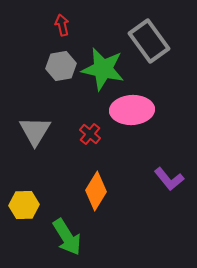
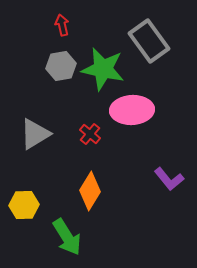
gray triangle: moved 3 px down; rotated 28 degrees clockwise
orange diamond: moved 6 px left
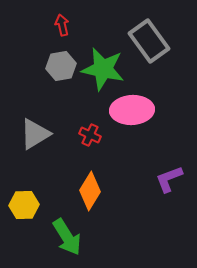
red cross: moved 1 px down; rotated 15 degrees counterclockwise
purple L-shape: rotated 108 degrees clockwise
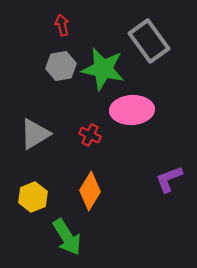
yellow hexagon: moved 9 px right, 8 px up; rotated 20 degrees counterclockwise
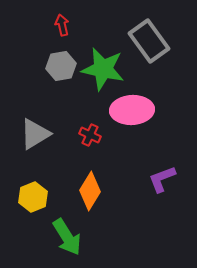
purple L-shape: moved 7 px left
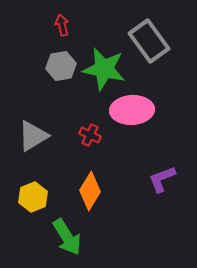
green star: moved 1 px right
gray triangle: moved 2 px left, 2 px down
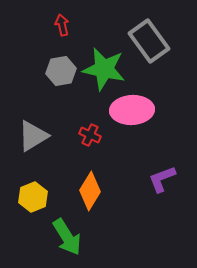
gray hexagon: moved 5 px down
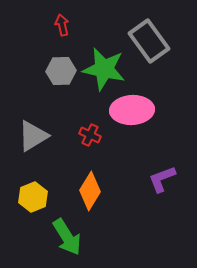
gray hexagon: rotated 8 degrees clockwise
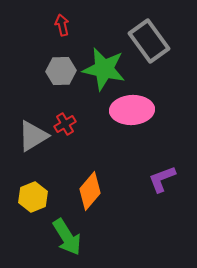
red cross: moved 25 px left, 11 px up; rotated 35 degrees clockwise
orange diamond: rotated 9 degrees clockwise
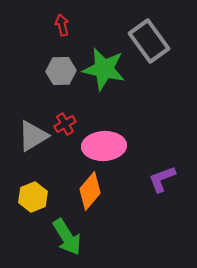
pink ellipse: moved 28 px left, 36 px down
